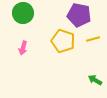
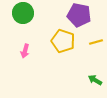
yellow line: moved 3 px right, 3 px down
pink arrow: moved 2 px right, 3 px down
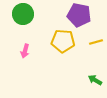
green circle: moved 1 px down
yellow pentagon: rotated 15 degrees counterclockwise
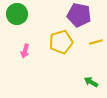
green circle: moved 6 px left
yellow pentagon: moved 2 px left, 1 px down; rotated 20 degrees counterclockwise
green arrow: moved 4 px left, 2 px down
